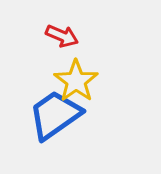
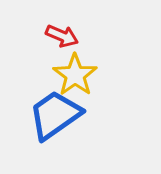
yellow star: moved 1 px left, 6 px up
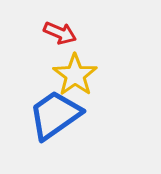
red arrow: moved 2 px left, 3 px up
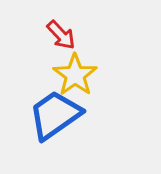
red arrow: moved 1 px right, 2 px down; rotated 24 degrees clockwise
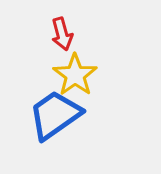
red arrow: moved 1 px right, 1 px up; rotated 28 degrees clockwise
